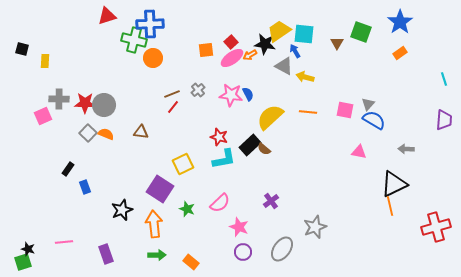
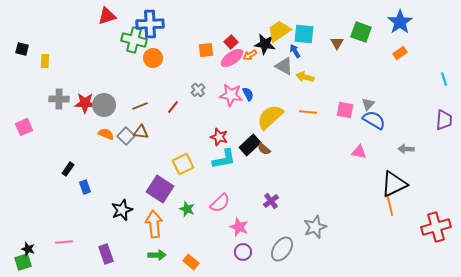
brown line at (172, 94): moved 32 px left, 12 px down
pink square at (43, 116): moved 19 px left, 11 px down
gray square at (88, 133): moved 38 px right, 3 px down
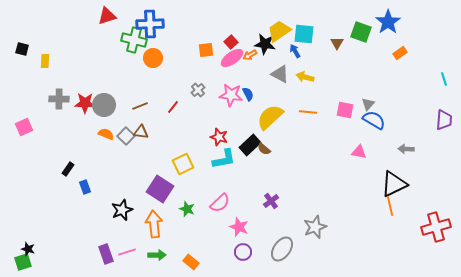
blue star at (400, 22): moved 12 px left
gray triangle at (284, 66): moved 4 px left, 8 px down
pink line at (64, 242): moved 63 px right, 10 px down; rotated 12 degrees counterclockwise
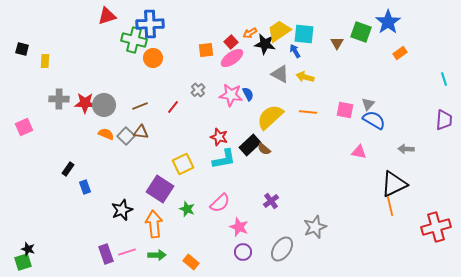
orange arrow at (250, 55): moved 22 px up
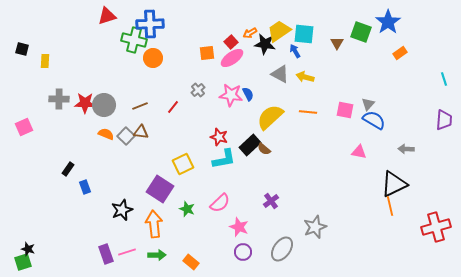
orange square at (206, 50): moved 1 px right, 3 px down
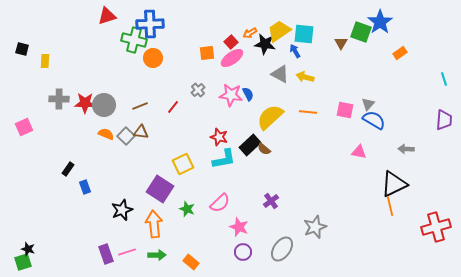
blue star at (388, 22): moved 8 px left
brown triangle at (337, 43): moved 4 px right
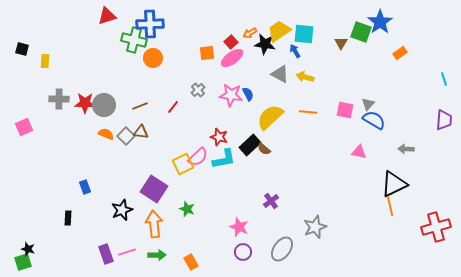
black rectangle at (68, 169): moved 49 px down; rotated 32 degrees counterclockwise
purple square at (160, 189): moved 6 px left
pink semicircle at (220, 203): moved 22 px left, 46 px up
orange rectangle at (191, 262): rotated 21 degrees clockwise
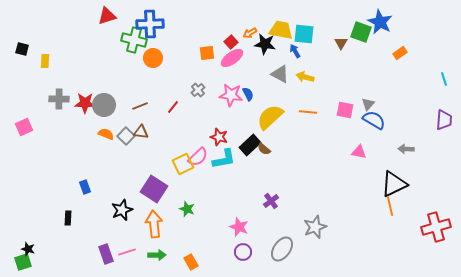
blue star at (380, 22): rotated 10 degrees counterclockwise
yellow trapezoid at (279, 31): moved 2 px right, 1 px up; rotated 45 degrees clockwise
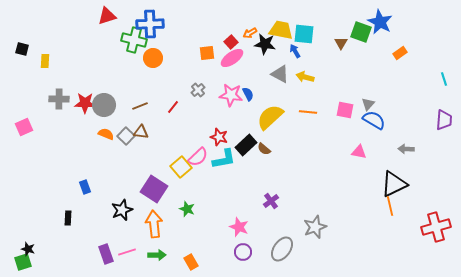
black rectangle at (250, 145): moved 4 px left
yellow square at (183, 164): moved 2 px left, 3 px down; rotated 15 degrees counterclockwise
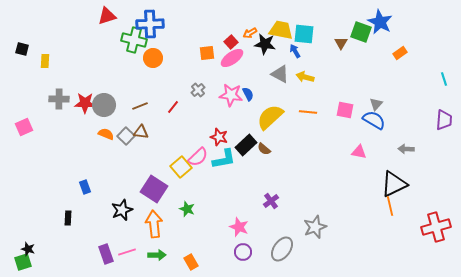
gray triangle at (368, 104): moved 8 px right
